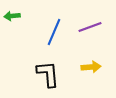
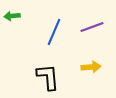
purple line: moved 2 px right
black L-shape: moved 3 px down
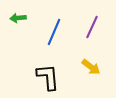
green arrow: moved 6 px right, 2 px down
purple line: rotated 45 degrees counterclockwise
yellow arrow: rotated 42 degrees clockwise
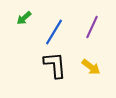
green arrow: moved 6 px right; rotated 35 degrees counterclockwise
blue line: rotated 8 degrees clockwise
black L-shape: moved 7 px right, 12 px up
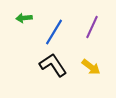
green arrow: rotated 35 degrees clockwise
black L-shape: moved 2 px left; rotated 28 degrees counterclockwise
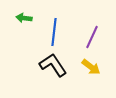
green arrow: rotated 14 degrees clockwise
purple line: moved 10 px down
blue line: rotated 24 degrees counterclockwise
